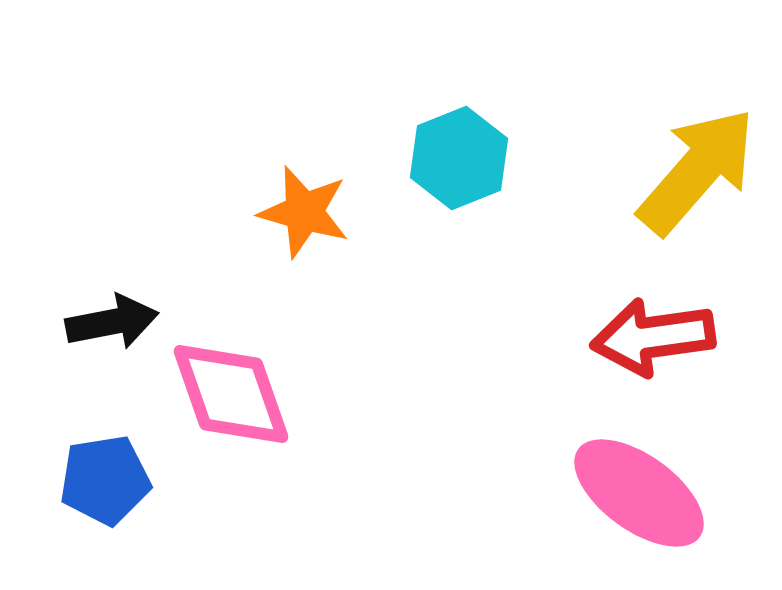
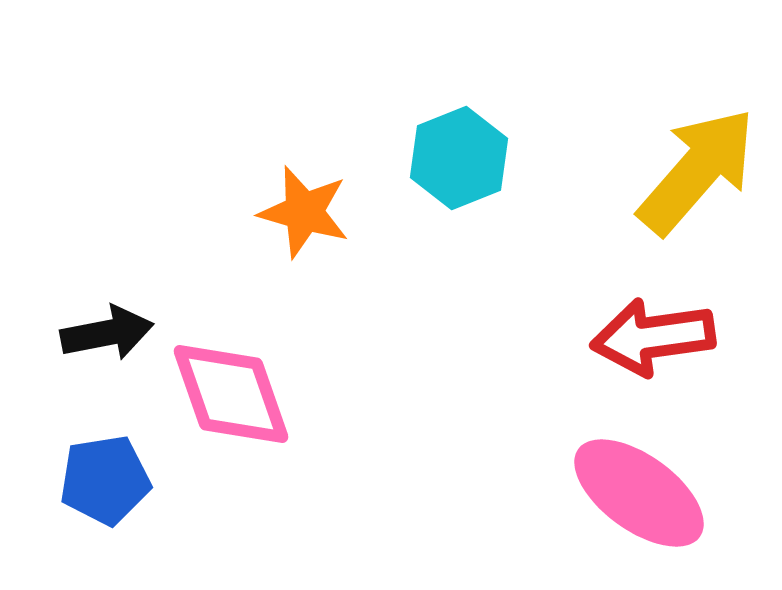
black arrow: moved 5 px left, 11 px down
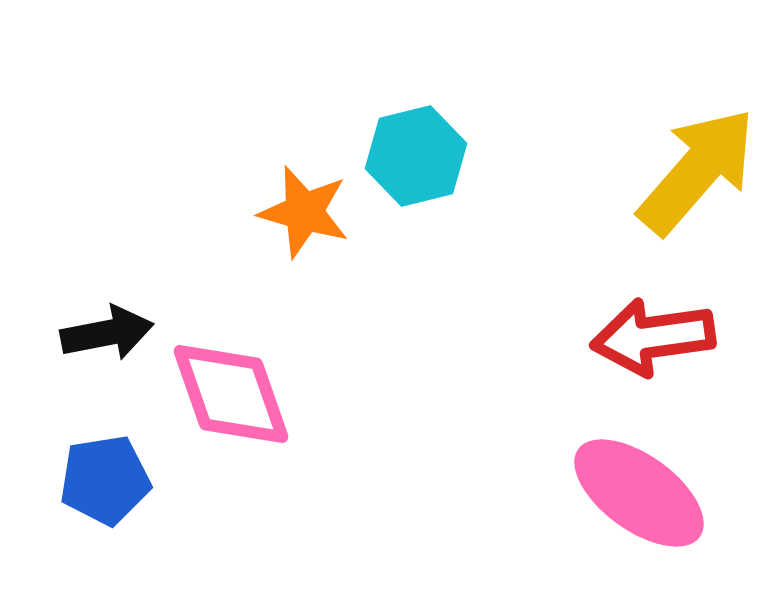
cyan hexagon: moved 43 px left, 2 px up; rotated 8 degrees clockwise
